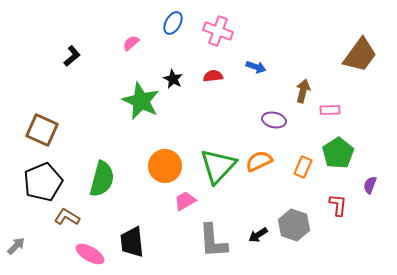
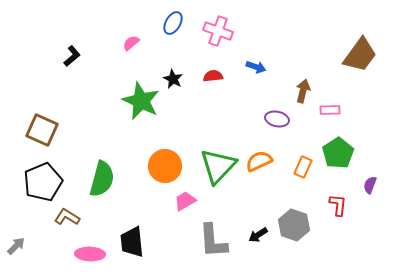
purple ellipse: moved 3 px right, 1 px up
pink ellipse: rotated 28 degrees counterclockwise
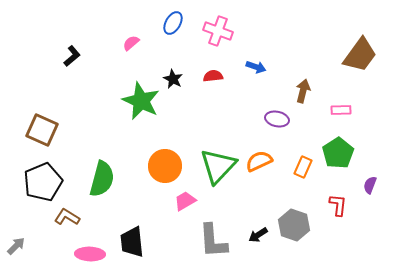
pink rectangle: moved 11 px right
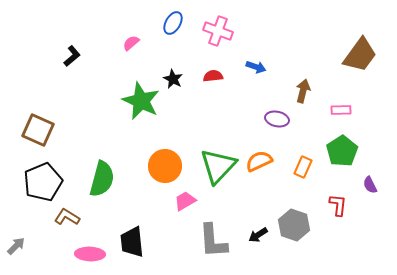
brown square: moved 4 px left
green pentagon: moved 4 px right, 2 px up
purple semicircle: rotated 48 degrees counterclockwise
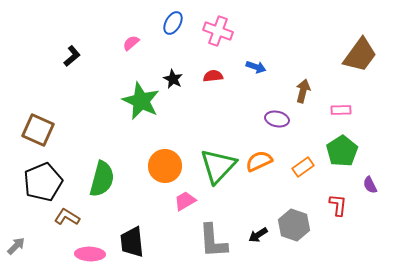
orange rectangle: rotated 30 degrees clockwise
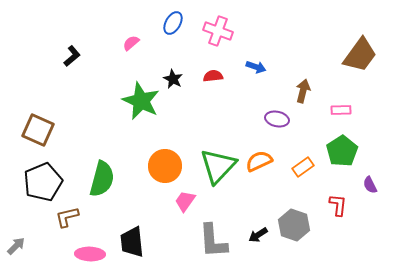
pink trapezoid: rotated 25 degrees counterclockwise
brown L-shape: rotated 45 degrees counterclockwise
